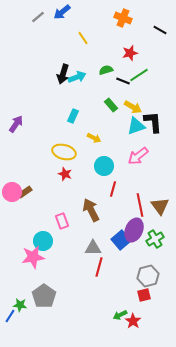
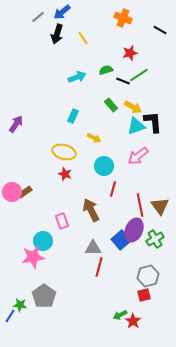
black arrow at (63, 74): moved 6 px left, 40 px up
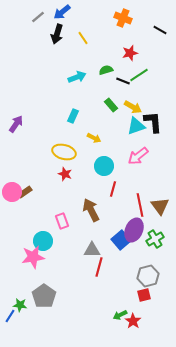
gray triangle at (93, 248): moved 1 px left, 2 px down
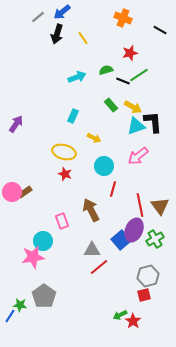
red line at (99, 267): rotated 36 degrees clockwise
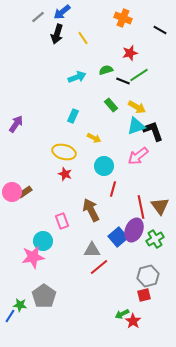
yellow arrow at (133, 107): moved 4 px right
black L-shape at (153, 122): moved 9 px down; rotated 15 degrees counterclockwise
red line at (140, 205): moved 1 px right, 2 px down
blue square at (121, 240): moved 3 px left, 3 px up
green arrow at (120, 315): moved 2 px right, 1 px up
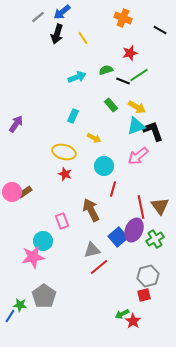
gray triangle at (92, 250): rotated 12 degrees counterclockwise
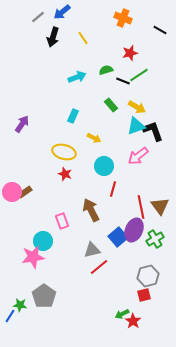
black arrow at (57, 34): moved 4 px left, 3 px down
purple arrow at (16, 124): moved 6 px right
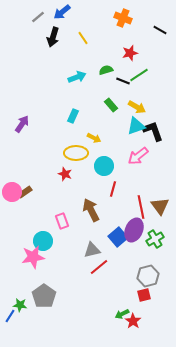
yellow ellipse at (64, 152): moved 12 px right, 1 px down; rotated 15 degrees counterclockwise
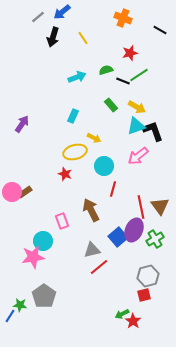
yellow ellipse at (76, 153): moved 1 px left, 1 px up; rotated 15 degrees counterclockwise
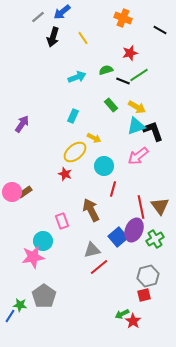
yellow ellipse at (75, 152): rotated 25 degrees counterclockwise
